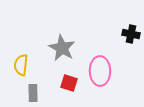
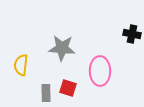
black cross: moved 1 px right
gray star: rotated 24 degrees counterclockwise
red square: moved 1 px left, 5 px down
gray rectangle: moved 13 px right
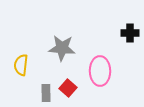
black cross: moved 2 px left, 1 px up; rotated 12 degrees counterclockwise
red square: rotated 24 degrees clockwise
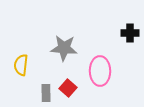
gray star: moved 2 px right
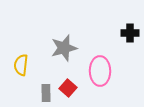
gray star: rotated 20 degrees counterclockwise
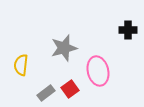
black cross: moved 2 px left, 3 px up
pink ellipse: moved 2 px left; rotated 12 degrees counterclockwise
red square: moved 2 px right, 1 px down; rotated 12 degrees clockwise
gray rectangle: rotated 54 degrees clockwise
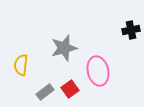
black cross: moved 3 px right; rotated 12 degrees counterclockwise
gray rectangle: moved 1 px left, 1 px up
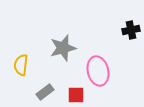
gray star: moved 1 px left
red square: moved 6 px right, 6 px down; rotated 36 degrees clockwise
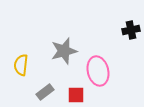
gray star: moved 1 px right, 3 px down
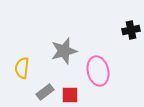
yellow semicircle: moved 1 px right, 3 px down
red square: moved 6 px left
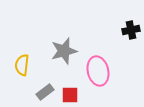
yellow semicircle: moved 3 px up
